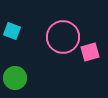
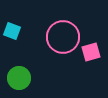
pink square: moved 1 px right
green circle: moved 4 px right
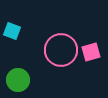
pink circle: moved 2 px left, 13 px down
green circle: moved 1 px left, 2 px down
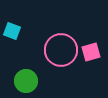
green circle: moved 8 px right, 1 px down
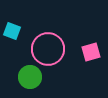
pink circle: moved 13 px left, 1 px up
green circle: moved 4 px right, 4 px up
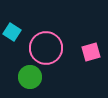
cyan square: moved 1 px down; rotated 12 degrees clockwise
pink circle: moved 2 px left, 1 px up
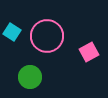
pink circle: moved 1 px right, 12 px up
pink square: moved 2 px left; rotated 12 degrees counterclockwise
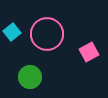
cyan square: rotated 18 degrees clockwise
pink circle: moved 2 px up
